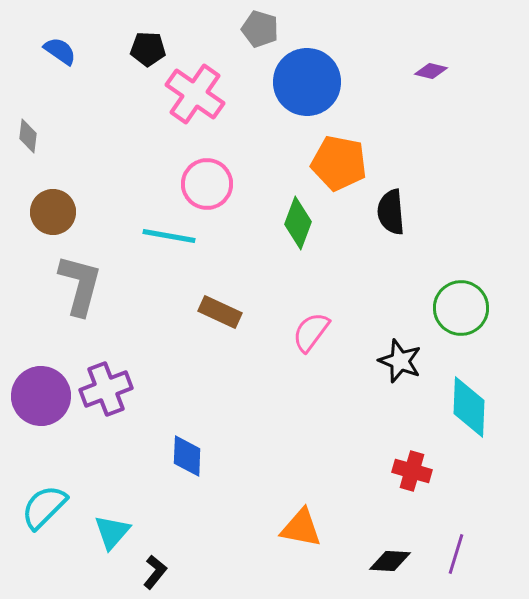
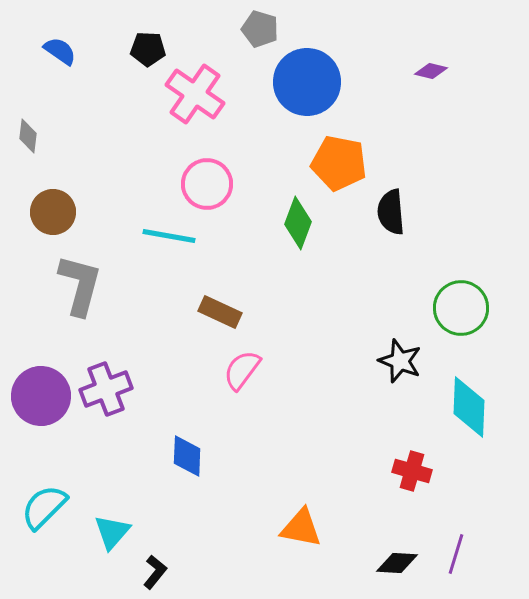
pink semicircle: moved 69 px left, 38 px down
black diamond: moved 7 px right, 2 px down
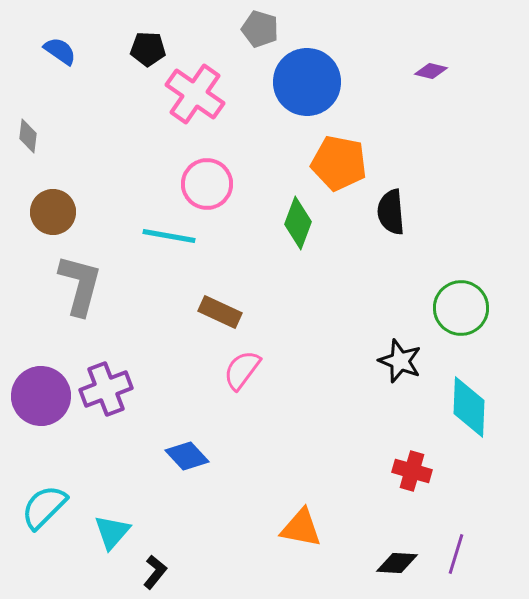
blue diamond: rotated 45 degrees counterclockwise
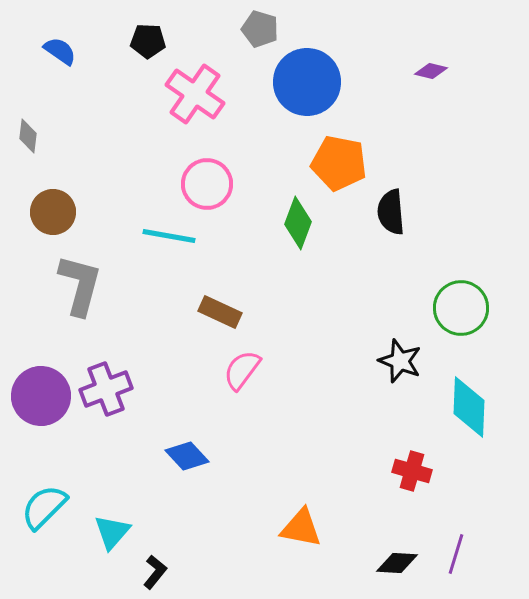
black pentagon: moved 8 px up
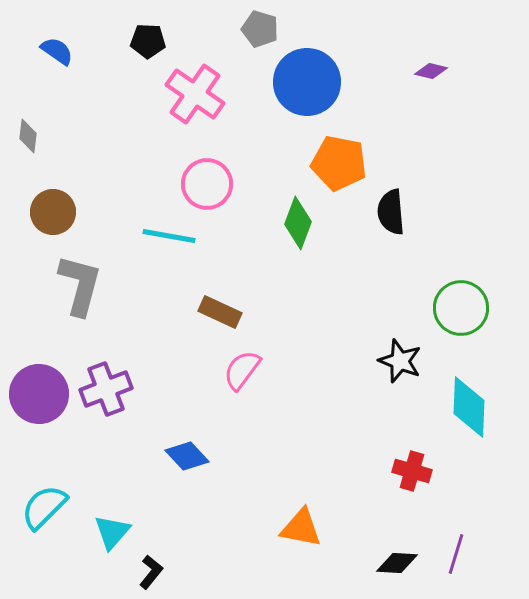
blue semicircle: moved 3 px left
purple circle: moved 2 px left, 2 px up
black L-shape: moved 4 px left
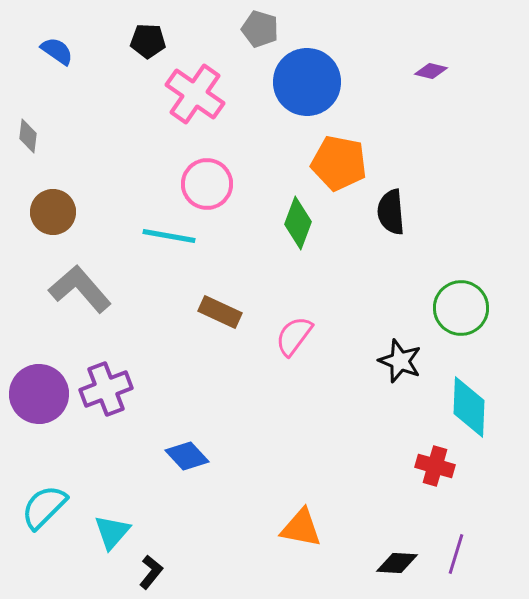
gray L-shape: moved 4 px down; rotated 56 degrees counterclockwise
pink semicircle: moved 52 px right, 34 px up
red cross: moved 23 px right, 5 px up
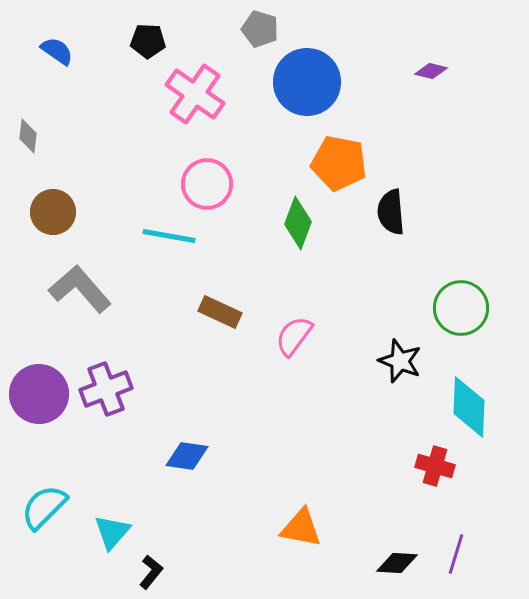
blue diamond: rotated 39 degrees counterclockwise
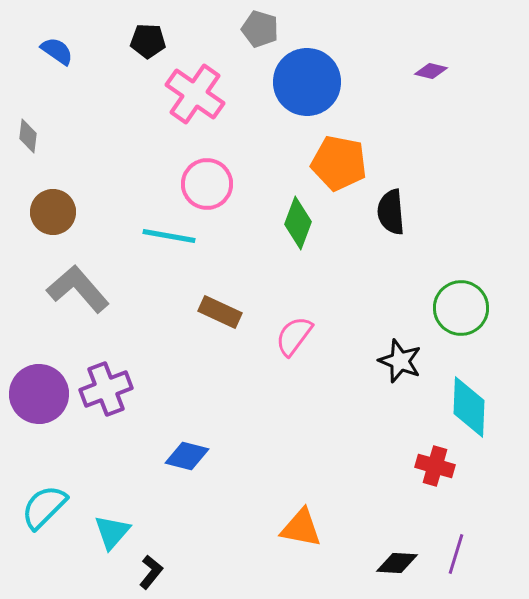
gray L-shape: moved 2 px left
blue diamond: rotated 6 degrees clockwise
